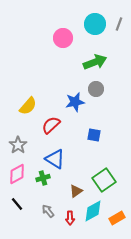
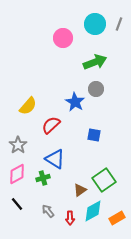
blue star: rotated 30 degrees counterclockwise
brown triangle: moved 4 px right, 1 px up
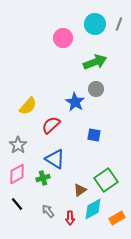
green square: moved 2 px right
cyan diamond: moved 2 px up
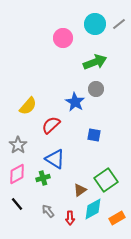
gray line: rotated 32 degrees clockwise
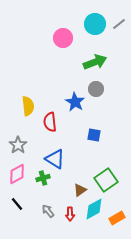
yellow semicircle: rotated 48 degrees counterclockwise
red semicircle: moved 1 px left, 3 px up; rotated 54 degrees counterclockwise
cyan diamond: moved 1 px right
red arrow: moved 4 px up
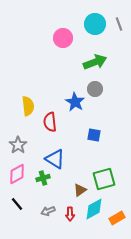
gray line: rotated 72 degrees counterclockwise
gray circle: moved 1 px left
green square: moved 2 px left, 1 px up; rotated 20 degrees clockwise
gray arrow: rotated 72 degrees counterclockwise
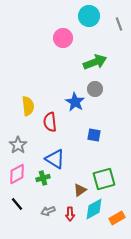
cyan circle: moved 6 px left, 8 px up
